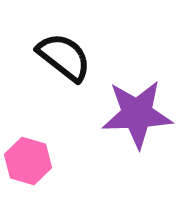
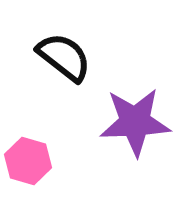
purple star: moved 2 px left, 8 px down
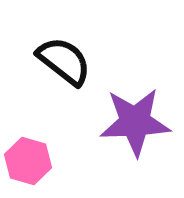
black semicircle: moved 4 px down
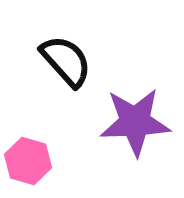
black semicircle: moved 2 px right; rotated 10 degrees clockwise
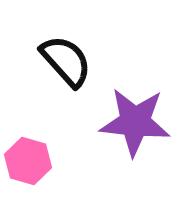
purple star: rotated 8 degrees clockwise
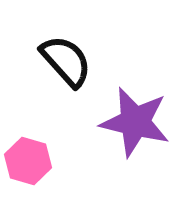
purple star: rotated 8 degrees clockwise
